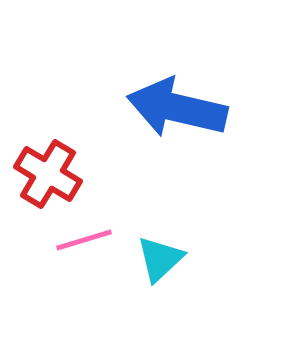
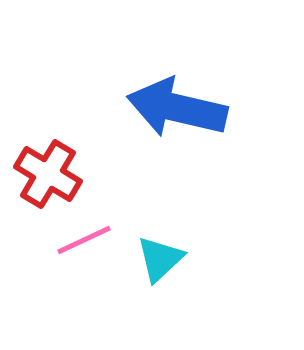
pink line: rotated 8 degrees counterclockwise
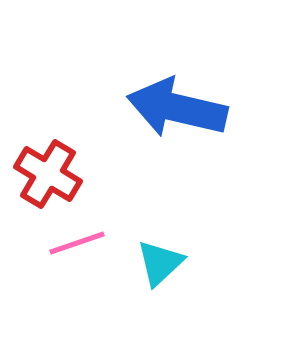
pink line: moved 7 px left, 3 px down; rotated 6 degrees clockwise
cyan triangle: moved 4 px down
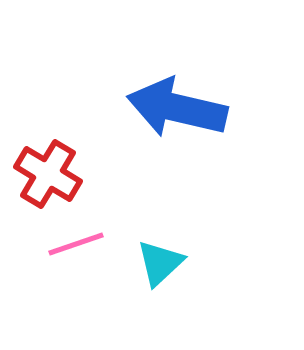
pink line: moved 1 px left, 1 px down
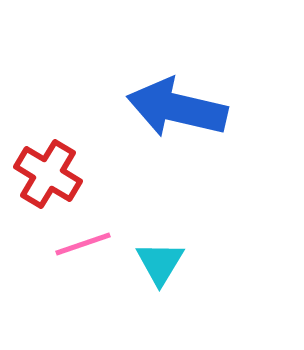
pink line: moved 7 px right
cyan triangle: rotated 16 degrees counterclockwise
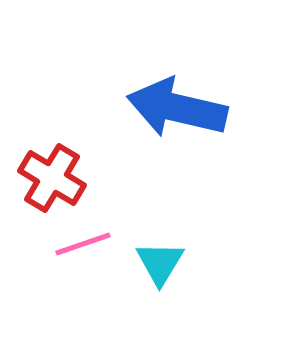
red cross: moved 4 px right, 4 px down
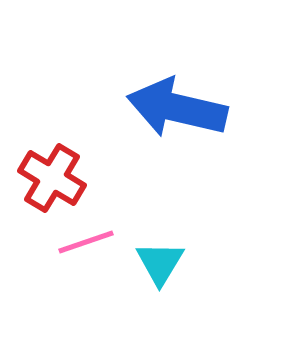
pink line: moved 3 px right, 2 px up
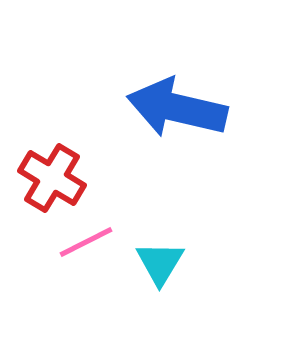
pink line: rotated 8 degrees counterclockwise
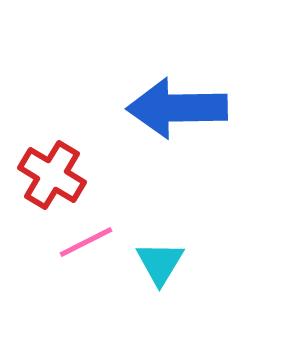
blue arrow: rotated 14 degrees counterclockwise
red cross: moved 3 px up
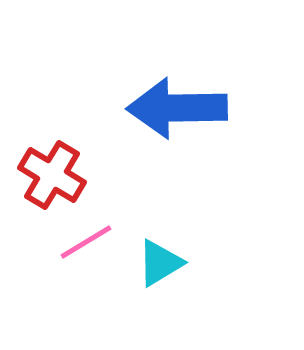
pink line: rotated 4 degrees counterclockwise
cyan triangle: rotated 28 degrees clockwise
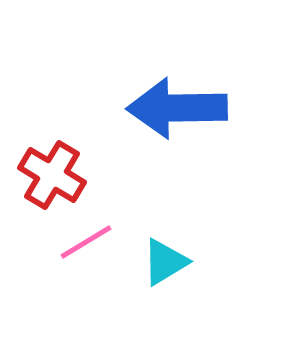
cyan triangle: moved 5 px right, 1 px up
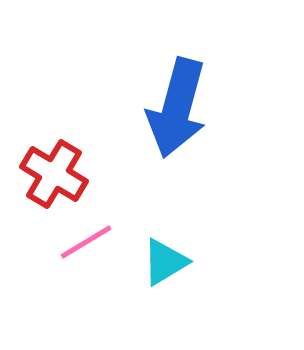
blue arrow: rotated 74 degrees counterclockwise
red cross: moved 2 px right, 1 px up
